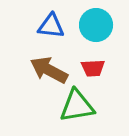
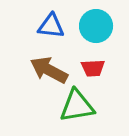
cyan circle: moved 1 px down
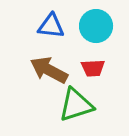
green triangle: moved 1 px left, 1 px up; rotated 9 degrees counterclockwise
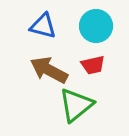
blue triangle: moved 8 px left; rotated 8 degrees clockwise
red trapezoid: moved 3 px up; rotated 10 degrees counterclockwise
green triangle: rotated 21 degrees counterclockwise
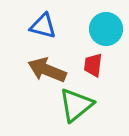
cyan circle: moved 10 px right, 3 px down
red trapezoid: rotated 110 degrees clockwise
brown arrow: moved 2 px left; rotated 6 degrees counterclockwise
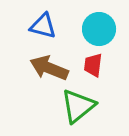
cyan circle: moved 7 px left
brown arrow: moved 2 px right, 2 px up
green triangle: moved 2 px right, 1 px down
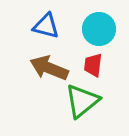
blue triangle: moved 3 px right
green triangle: moved 4 px right, 5 px up
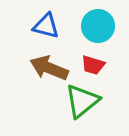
cyan circle: moved 1 px left, 3 px up
red trapezoid: rotated 80 degrees counterclockwise
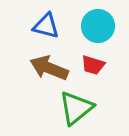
green triangle: moved 6 px left, 7 px down
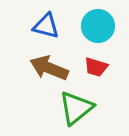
red trapezoid: moved 3 px right, 2 px down
